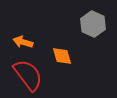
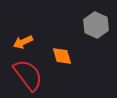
gray hexagon: moved 3 px right, 1 px down
orange arrow: rotated 42 degrees counterclockwise
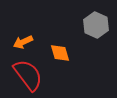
orange diamond: moved 2 px left, 3 px up
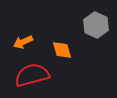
orange diamond: moved 2 px right, 3 px up
red semicircle: moved 4 px right; rotated 68 degrees counterclockwise
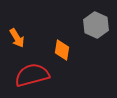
orange arrow: moved 6 px left, 4 px up; rotated 96 degrees counterclockwise
orange diamond: rotated 25 degrees clockwise
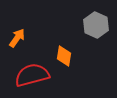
orange arrow: rotated 114 degrees counterclockwise
orange diamond: moved 2 px right, 6 px down
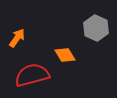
gray hexagon: moved 3 px down
orange diamond: moved 1 px right, 1 px up; rotated 40 degrees counterclockwise
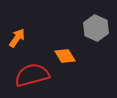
orange diamond: moved 1 px down
